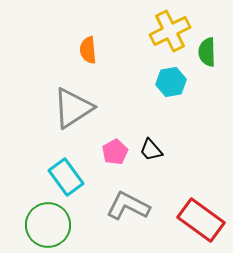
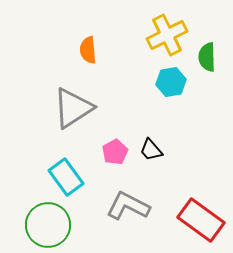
yellow cross: moved 3 px left, 4 px down
green semicircle: moved 5 px down
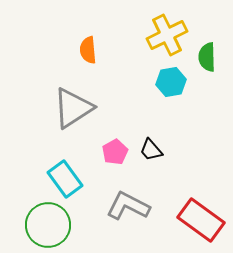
cyan rectangle: moved 1 px left, 2 px down
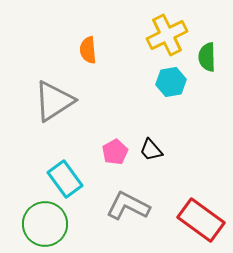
gray triangle: moved 19 px left, 7 px up
green circle: moved 3 px left, 1 px up
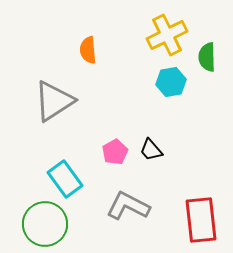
red rectangle: rotated 48 degrees clockwise
